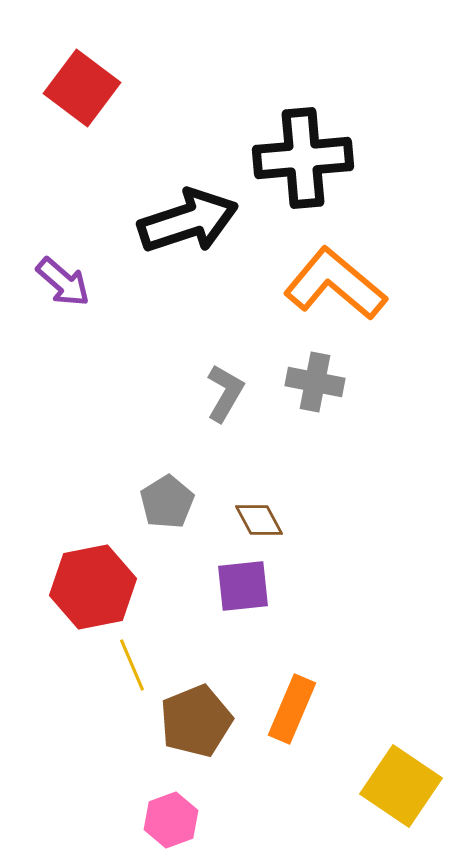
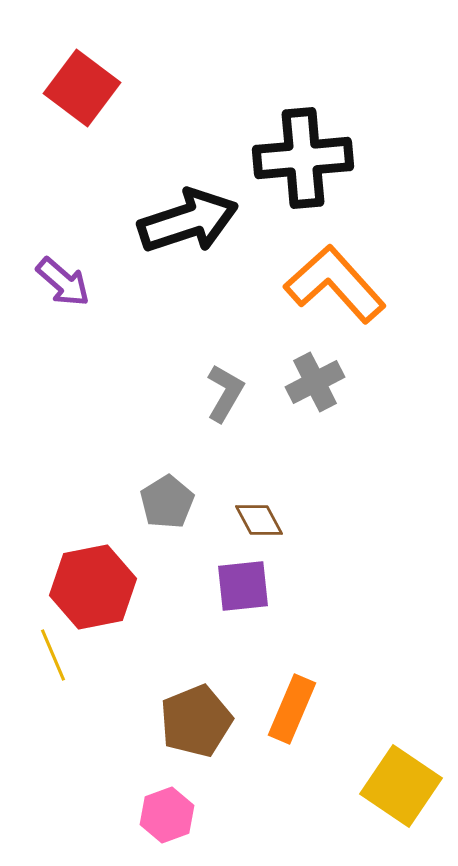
orange L-shape: rotated 8 degrees clockwise
gray cross: rotated 38 degrees counterclockwise
yellow line: moved 79 px left, 10 px up
pink hexagon: moved 4 px left, 5 px up
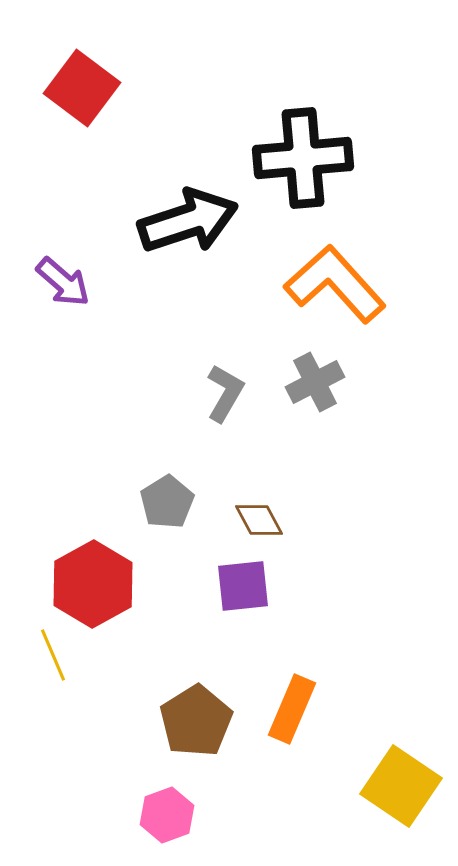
red hexagon: moved 3 px up; rotated 18 degrees counterclockwise
brown pentagon: rotated 10 degrees counterclockwise
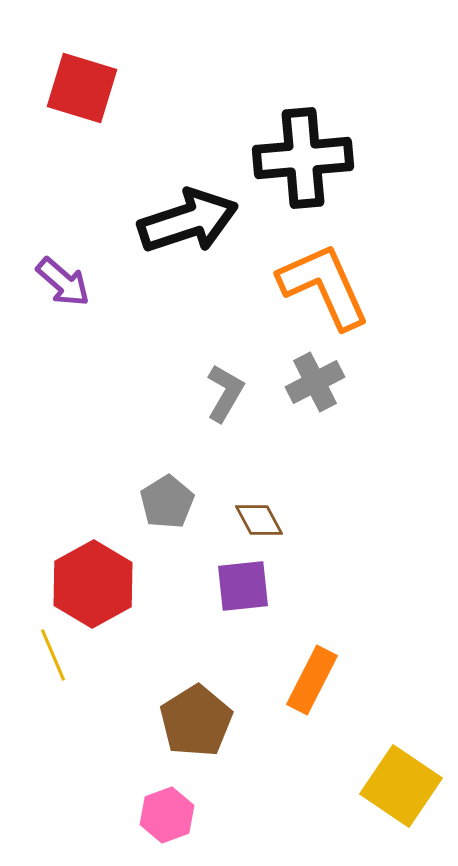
red square: rotated 20 degrees counterclockwise
orange L-shape: moved 11 px left, 2 px down; rotated 18 degrees clockwise
orange rectangle: moved 20 px right, 29 px up; rotated 4 degrees clockwise
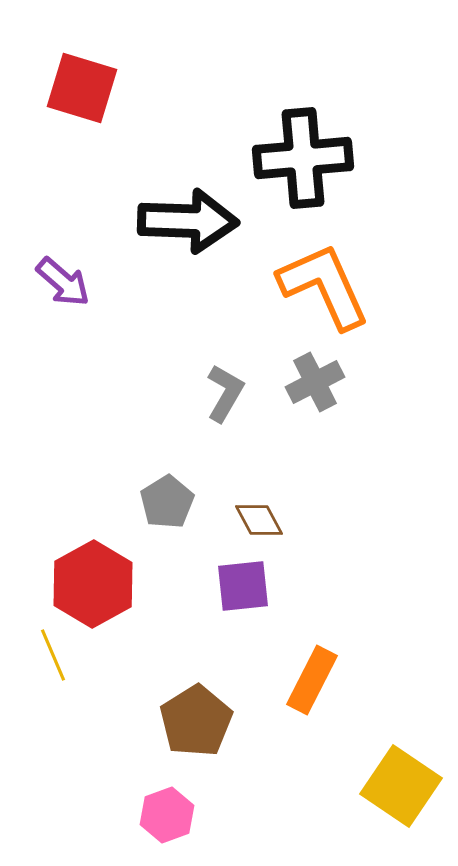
black arrow: rotated 20 degrees clockwise
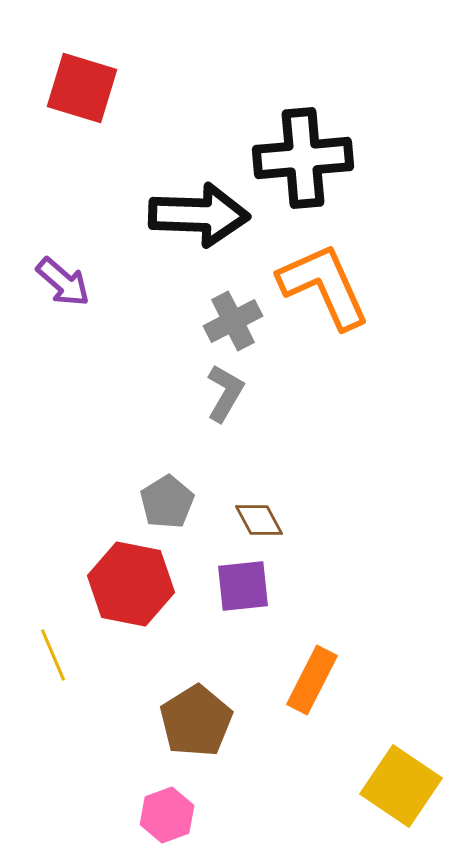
black arrow: moved 11 px right, 6 px up
gray cross: moved 82 px left, 61 px up
red hexagon: moved 38 px right; rotated 20 degrees counterclockwise
